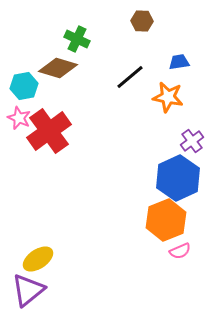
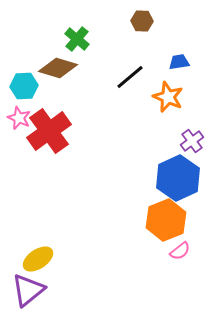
green cross: rotated 15 degrees clockwise
cyan hexagon: rotated 8 degrees clockwise
orange star: rotated 12 degrees clockwise
pink semicircle: rotated 15 degrees counterclockwise
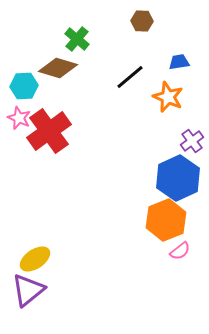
yellow ellipse: moved 3 px left
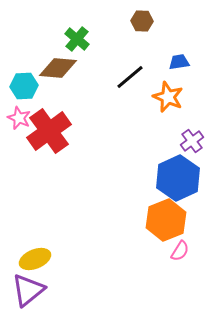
brown diamond: rotated 12 degrees counterclockwise
pink semicircle: rotated 20 degrees counterclockwise
yellow ellipse: rotated 12 degrees clockwise
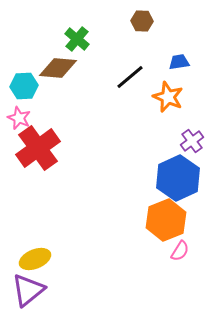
red cross: moved 11 px left, 17 px down
